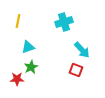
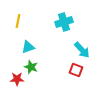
green star: rotated 24 degrees counterclockwise
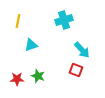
cyan cross: moved 2 px up
cyan triangle: moved 3 px right, 2 px up
green star: moved 7 px right, 9 px down
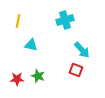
cyan cross: moved 1 px right
cyan triangle: rotated 32 degrees clockwise
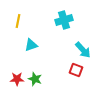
cyan cross: moved 1 px left
cyan triangle: rotated 32 degrees counterclockwise
cyan arrow: moved 1 px right
green star: moved 3 px left, 3 px down
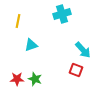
cyan cross: moved 2 px left, 6 px up
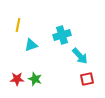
cyan cross: moved 21 px down
yellow line: moved 4 px down
cyan arrow: moved 3 px left, 6 px down
red square: moved 11 px right, 9 px down; rotated 32 degrees counterclockwise
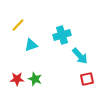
yellow line: rotated 32 degrees clockwise
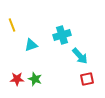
yellow line: moved 6 px left; rotated 64 degrees counterclockwise
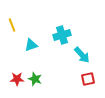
cyan arrow: moved 2 px right, 1 px up
red square: moved 1 px right
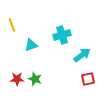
cyan arrow: rotated 84 degrees counterclockwise
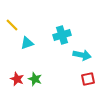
yellow line: rotated 24 degrees counterclockwise
cyan triangle: moved 4 px left, 2 px up
cyan arrow: rotated 48 degrees clockwise
red star: rotated 24 degrees clockwise
